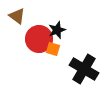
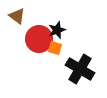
orange square: moved 2 px right, 1 px up
black cross: moved 4 px left
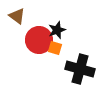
red circle: moved 1 px down
black cross: rotated 16 degrees counterclockwise
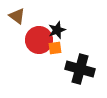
orange square: rotated 24 degrees counterclockwise
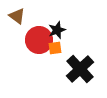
black cross: rotated 32 degrees clockwise
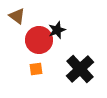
orange square: moved 19 px left, 21 px down
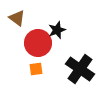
brown triangle: moved 2 px down
red circle: moved 1 px left, 3 px down
black cross: rotated 12 degrees counterclockwise
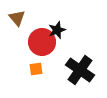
brown triangle: rotated 12 degrees clockwise
red circle: moved 4 px right, 1 px up
black cross: moved 1 px down
